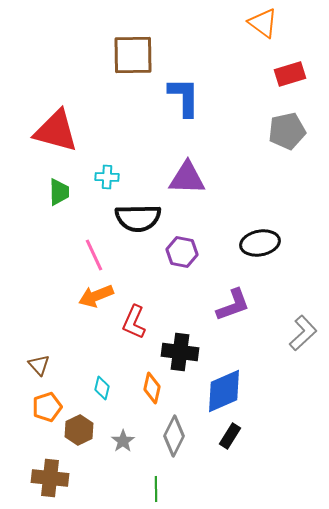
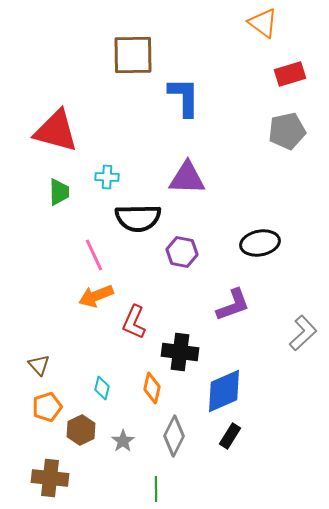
brown hexagon: moved 2 px right
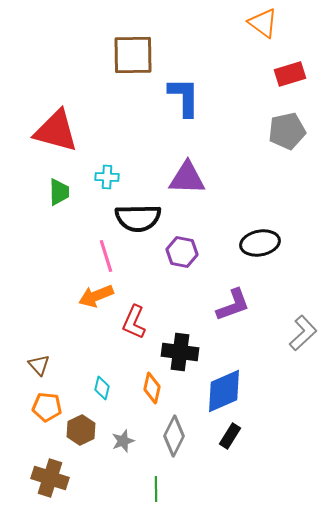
pink line: moved 12 px right, 1 px down; rotated 8 degrees clockwise
orange pentagon: rotated 24 degrees clockwise
gray star: rotated 15 degrees clockwise
brown cross: rotated 12 degrees clockwise
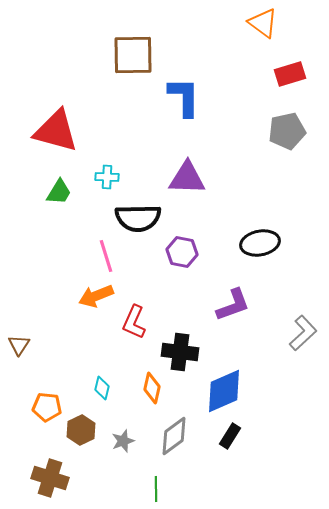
green trapezoid: rotated 32 degrees clockwise
brown triangle: moved 20 px left, 20 px up; rotated 15 degrees clockwise
gray diamond: rotated 27 degrees clockwise
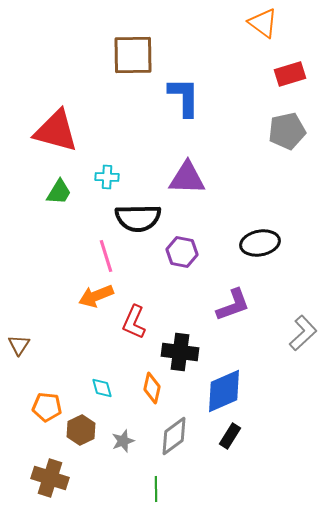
cyan diamond: rotated 30 degrees counterclockwise
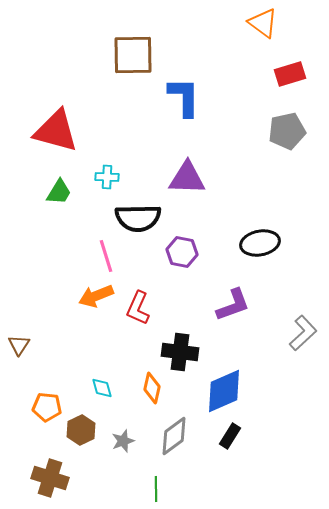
red L-shape: moved 4 px right, 14 px up
